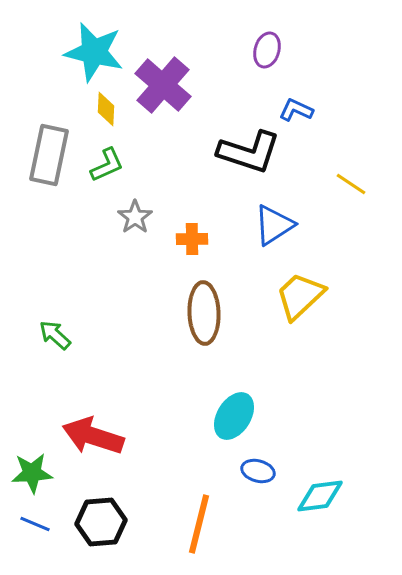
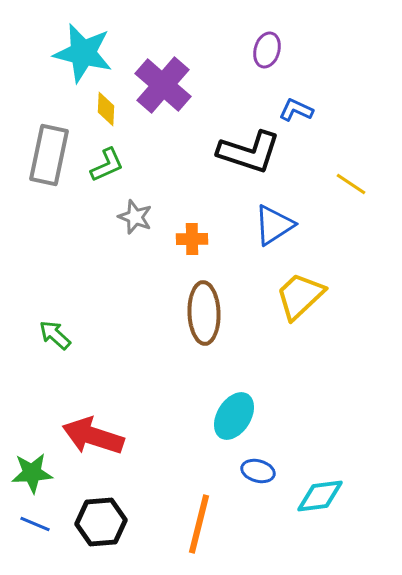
cyan star: moved 11 px left, 1 px down
gray star: rotated 16 degrees counterclockwise
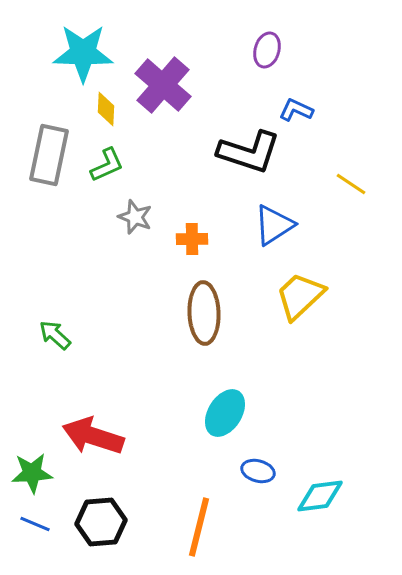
cyan star: rotated 12 degrees counterclockwise
cyan ellipse: moved 9 px left, 3 px up
orange line: moved 3 px down
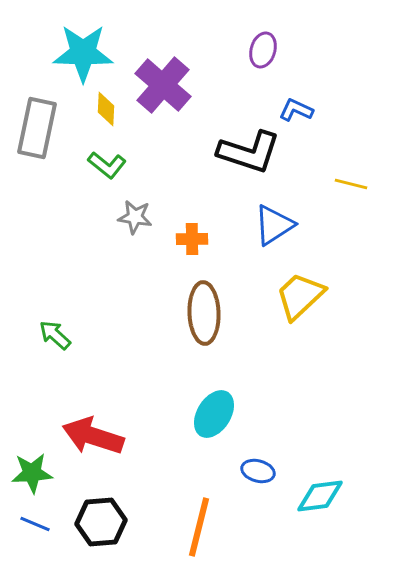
purple ellipse: moved 4 px left
gray rectangle: moved 12 px left, 27 px up
green L-shape: rotated 63 degrees clockwise
yellow line: rotated 20 degrees counterclockwise
gray star: rotated 12 degrees counterclockwise
cyan ellipse: moved 11 px left, 1 px down
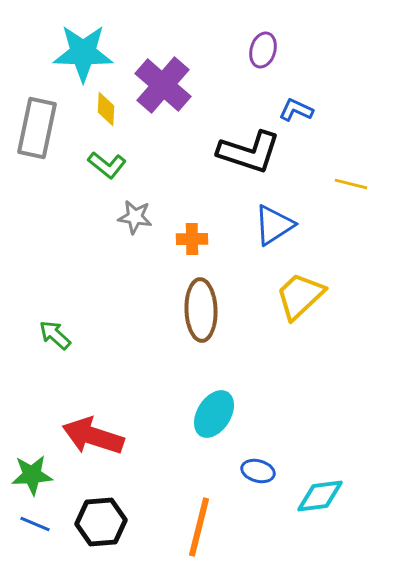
brown ellipse: moved 3 px left, 3 px up
green star: moved 2 px down
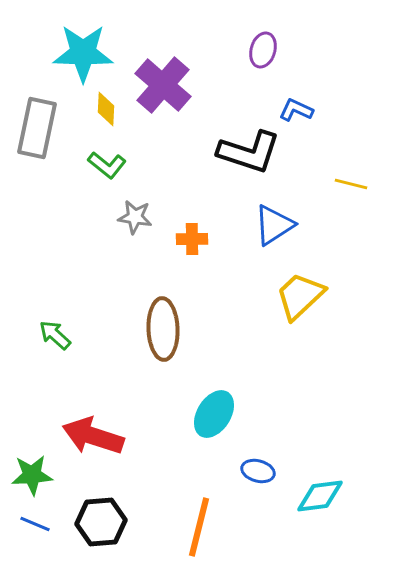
brown ellipse: moved 38 px left, 19 px down
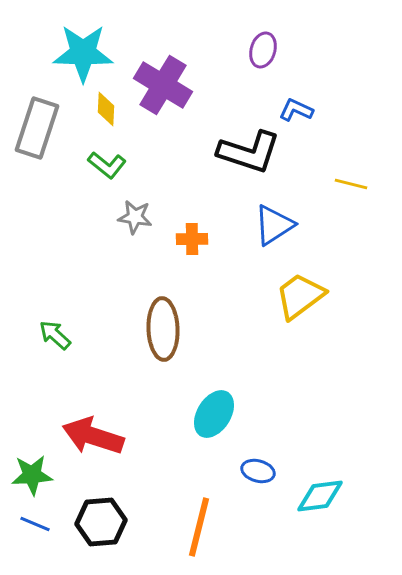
purple cross: rotated 10 degrees counterclockwise
gray rectangle: rotated 6 degrees clockwise
yellow trapezoid: rotated 6 degrees clockwise
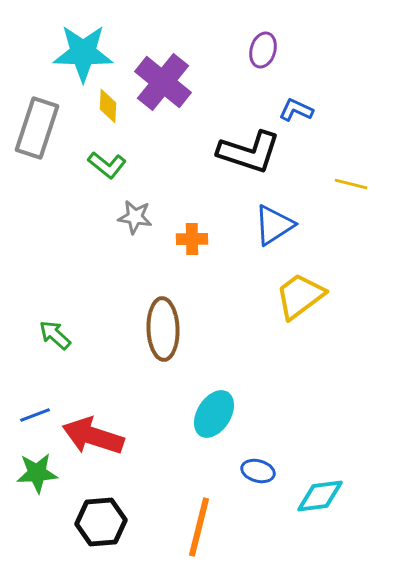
purple cross: moved 3 px up; rotated 8 degrees clockwise
yellow diamond: moved 2 px right, 3 px up
green star: moved 5 px right, 2 px up
blue line: moved 109 px up; rotated 44 degrees counterclockwise
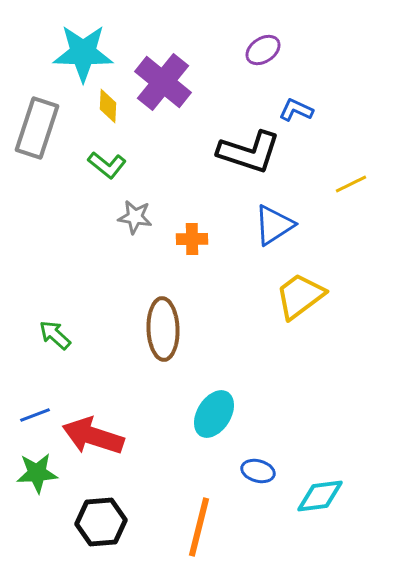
purple ellipse: rotated 40 degrees clockwise
yellow line: rotated 40 degrees counterclockwise
